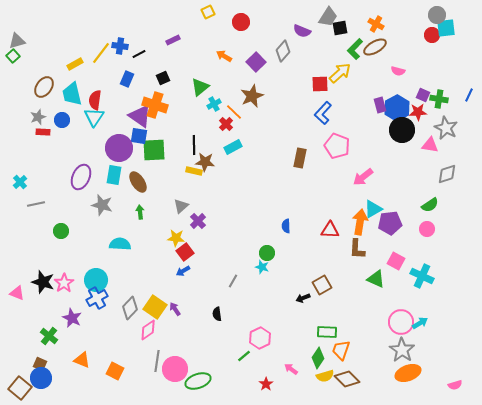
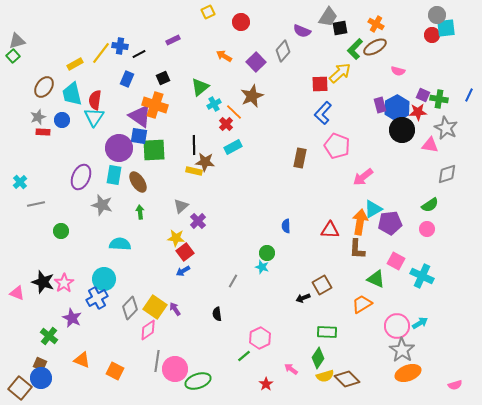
cyan circle at (96, 280): moved 8 px right, 1 px up
pink circle at (401, 322): moved 4 px left, 4 px down
orange trapezoid at (341, 350): moved 21 px right, 46 px up; rotated 40 degrees clockwise
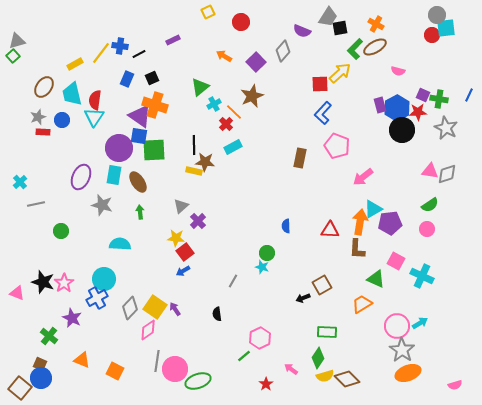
black square at (163, 78): moved 11 px left
pink triangle at (430, 145): moved 26 px down
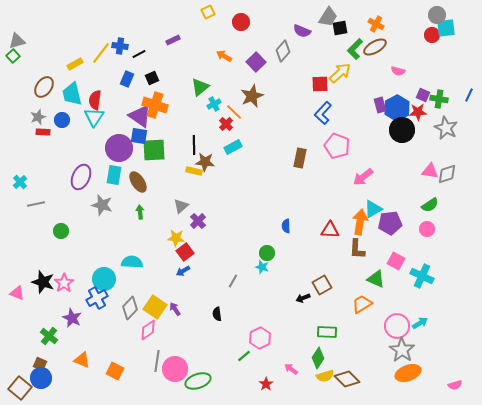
cyan semicircle at (120, 244): moved 12 px right, 18 px down
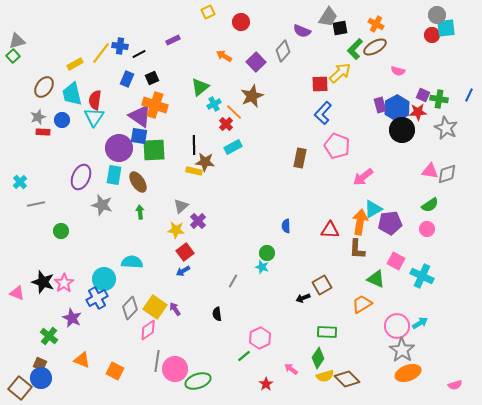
yellow star at (176, 238): moved 8 px up
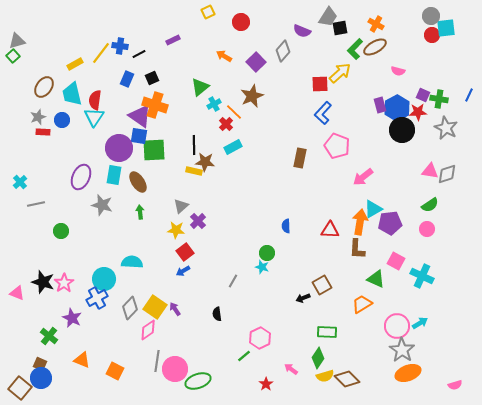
gray circle at (437, 15): moved 6 px left, 1 px down
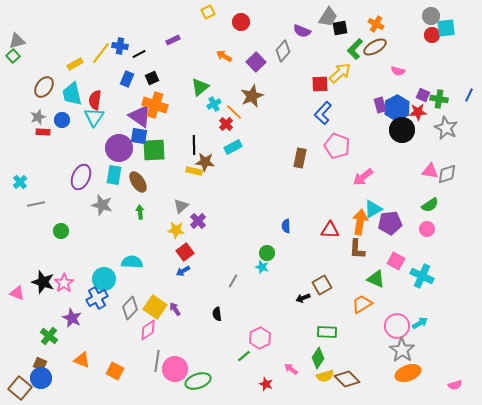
red star at (266, 384): rotated 16 degrees counterclockwise
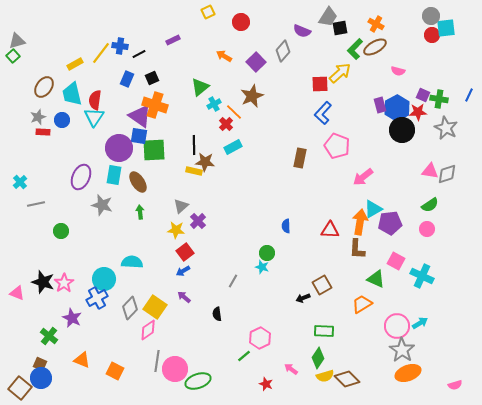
purple arrow at (175, 309): moved 9 px right, 12 px up; rotated 16 degrees counterclockwise
green rectangle at (327, 332): moved 3 px left, 1 px up
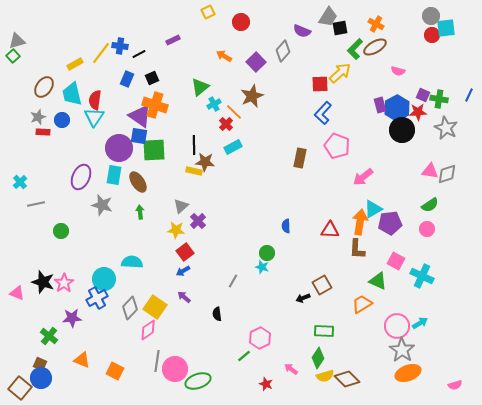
green triangle at (376, 279): moved 2 px right, 2 px down
purple star at (72, 318): rotated 30 degrees counterclockwise
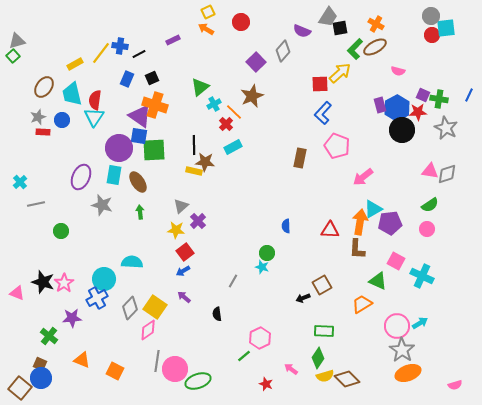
orange arrow at (224, 56): moved 18 px left, 27 px up
